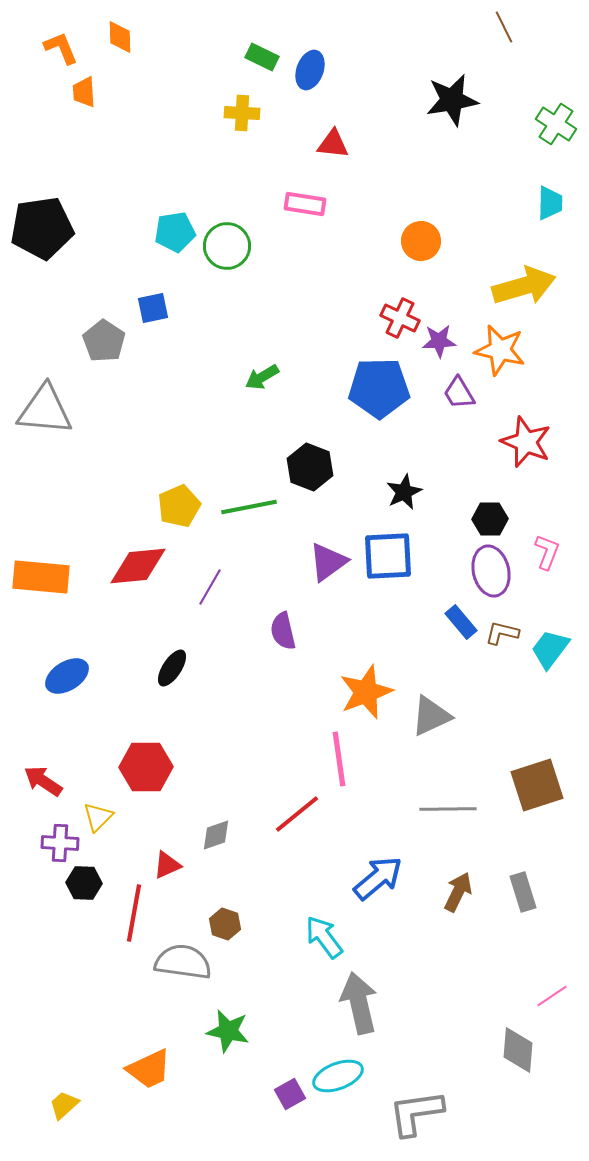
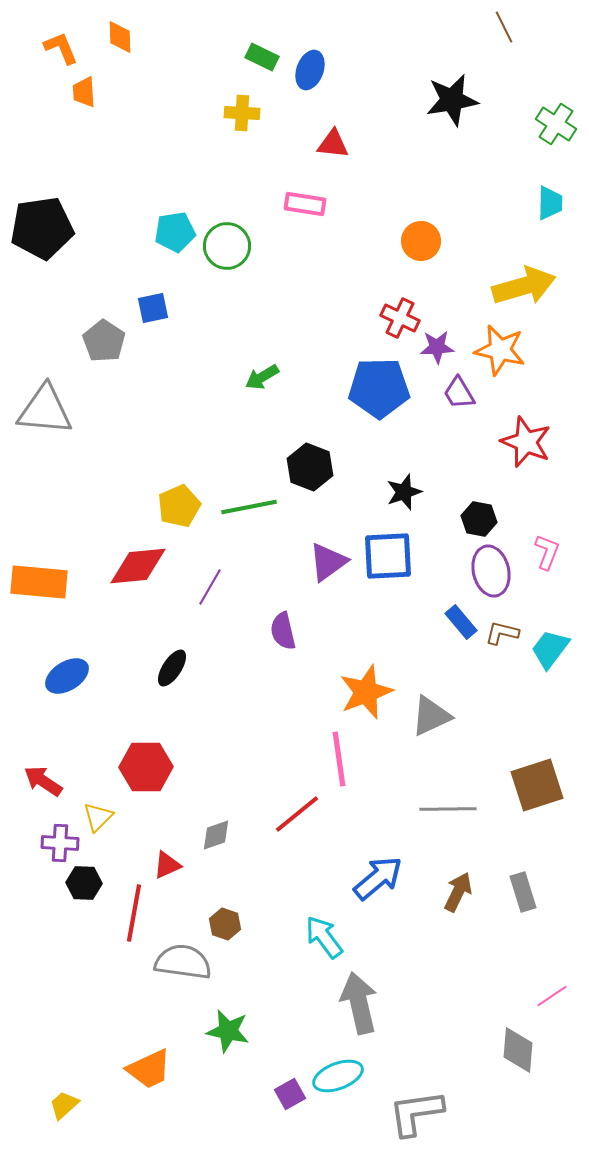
purple star at (439, 341): moved 2 px left, 6 px down
black star at (404, 492): rotated 6 degrees clockwise
black hexagon at (490, 519): moved 11 px left; rotated 12 degrees clockwise
orange rectangle at (41, 577): moved 2 px left, 5 px down
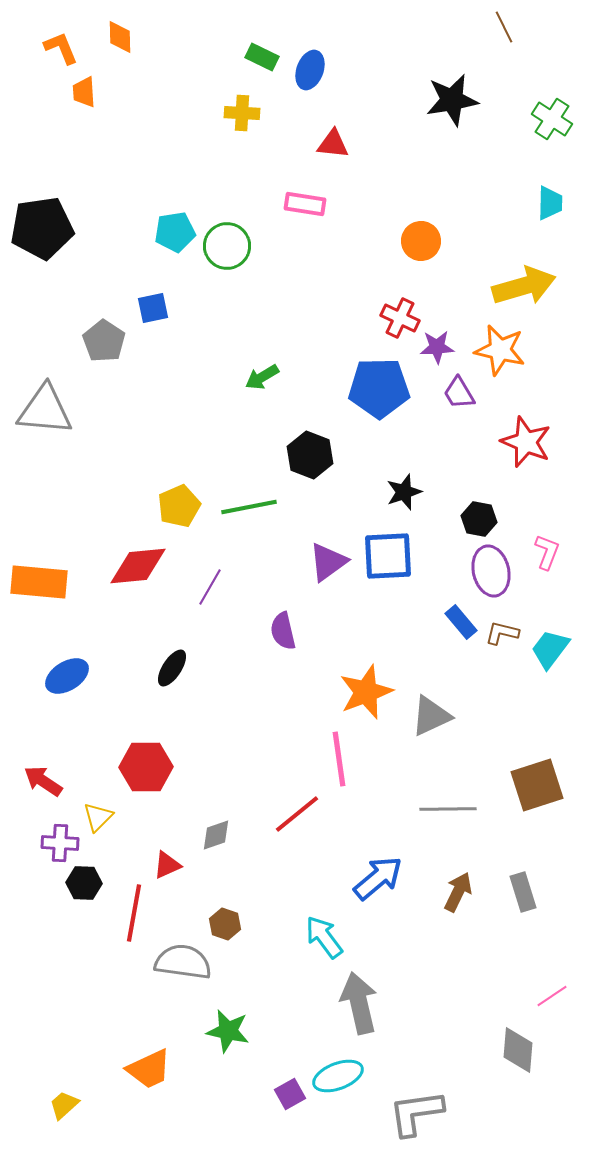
green cross at (556, 124): moved 4 px left, 5 px up
black hexagon at (310, 467): moved 12 px up
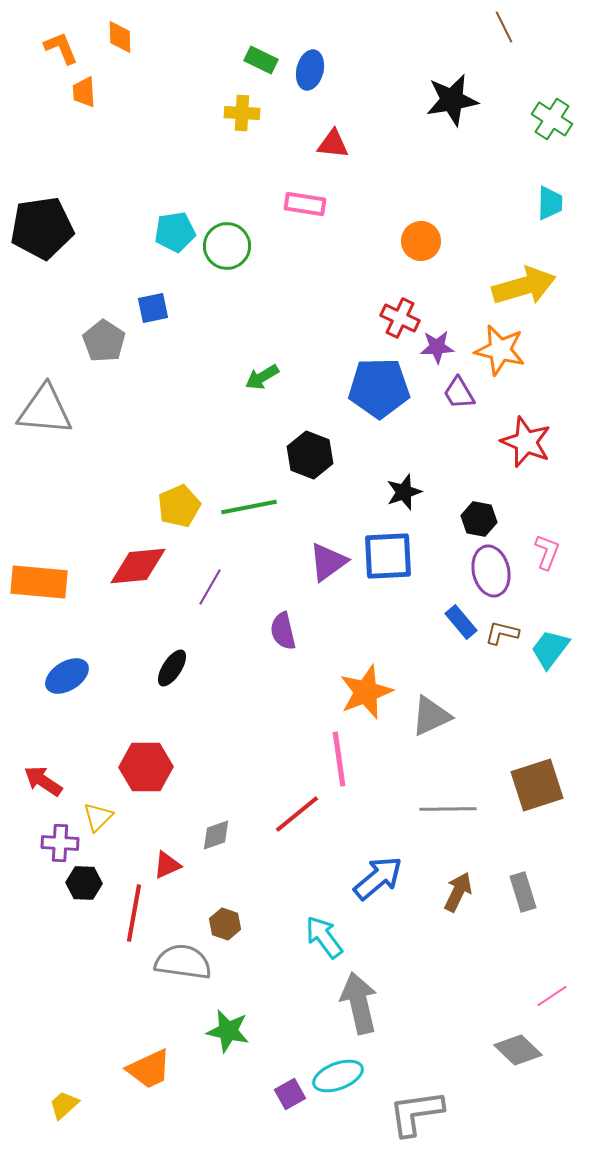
green rectangle at (262, 57): moved 1 px left, 3 px down
blue ellipse at (310, 70): rotated 6 degrees counterclockwise
gray diamond at (518, 1050): rotated 51 degrees counterclockwise
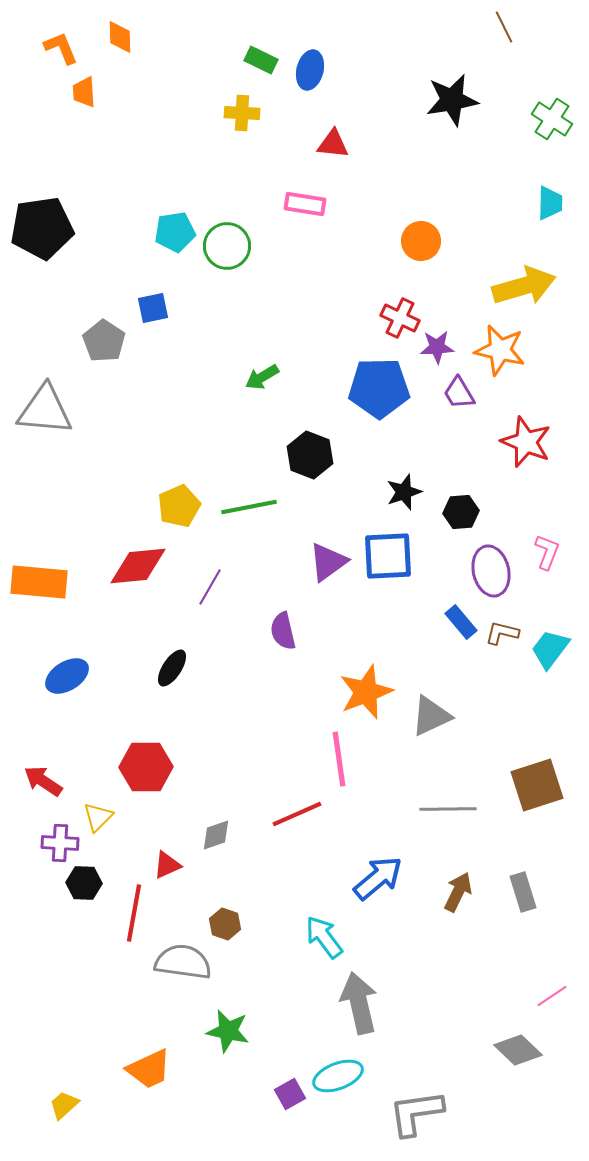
black hexagon at (479, 519): moved 18 px left, 7 px up; rotated 16 degrees counterclockwise
red line at (297, 814): rotated 15 degrees clockwise
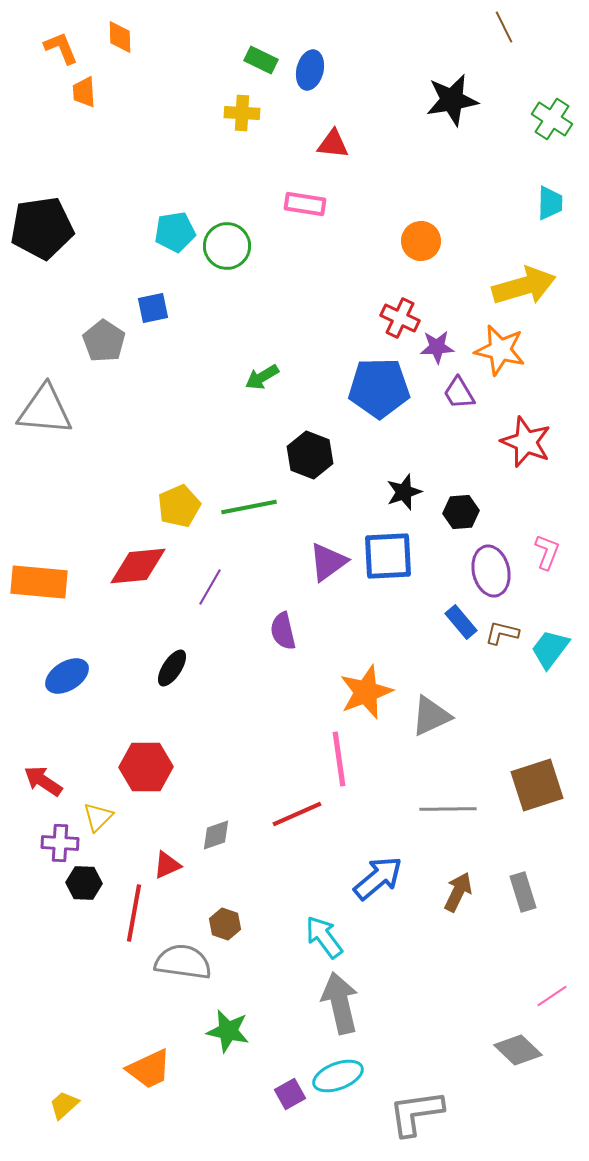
gray arrow at (359, 1003): moved 19 px left
